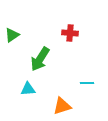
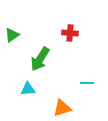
orange triangle: moved 2 px down
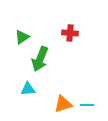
green triangle: moved 10 px right, 2 px down
green arrow: rotated 10 degrees counterclockwise
cyan line: moved 22 px down
orange triangle: moved 1 px right, 4 px up
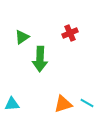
red cross: rotated 28 degrees counterclockwise
green arrow: rotated 20 degrees counterclockwise
cyan triangle: moved 16 px left, 15 px down
cyan line: moved 2 px up; rotated 32 degrees clockwise
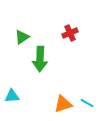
cyan triangle: moved 8 px up
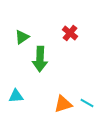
red cross: rotated 28 degrees counterclockwise
cyan triangle: moved 4 px right
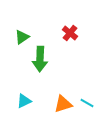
cyan triangle: moved 8 px right, 5 px down; rotated 21 degrees counterclockwise
